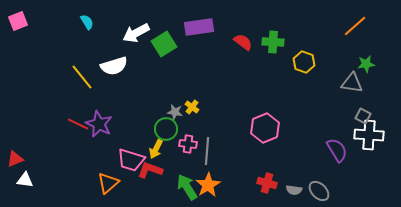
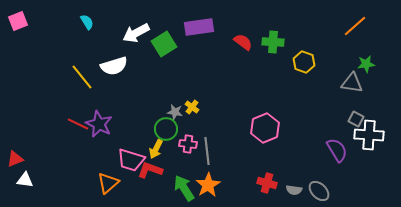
gray square: moved 7 px left, 3 px down
gray line: rotated 12 degrees counterclockwise
green arrow: moved 3 px left, 1 px down
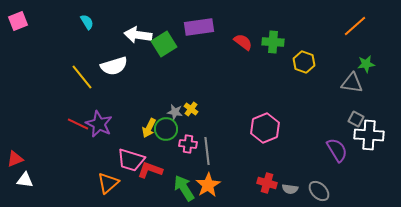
white arrow: moved 2 px right, 2 px down; rotated 36 degrees clockwise
yellow cross: moved 1 px left, 2 px down
yellow arrow: moved 7 px left, 21 px up
gray semicircle: moved 4 px left, 1 px up
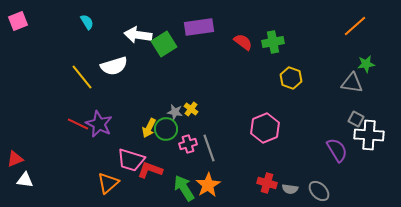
green cross: rotated 15 degrees counterclockwise
yellow hexagon: moved 13 px left, 16 px down
pink cross: rotated 24 degrees counterclockwise
gray line: moved 2 px right, 3 px up; rotated 12 degrees counterclockwise
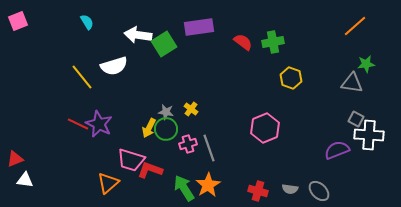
gray star: moved 9 px left
purple semicircle: rotated 80 degrees counterclockwise
red cross: moved 9 px left, 8 px down
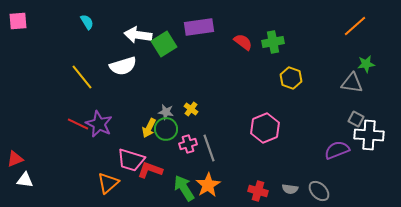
pink square: rotated 18 degrees clockwise
white semicircle: moved 9 px right
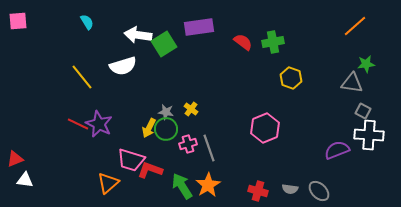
gray square: moved 7 px right, 8 px up
green arrow: moved 2 px left, 2 px up
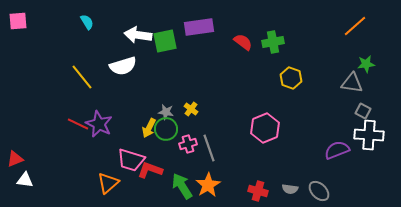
green square: moved 1 px right, 3 px up; rotated 20 degrees clockwise
